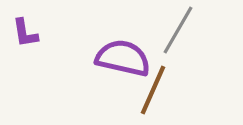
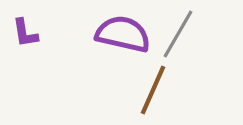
gray line: moved 4 px down
purple semicircle: moved 24 px up
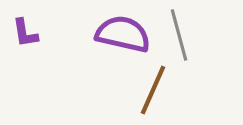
gray line: moved 1 px right, 1 px down; rotated 45 degrees counterclockwise
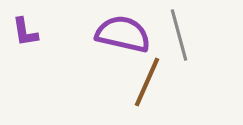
purple L-shape: moved 1 px up
brown line: moved 6 px left, 8 px up
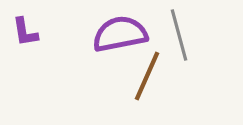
purple semicircle: moved 3 px left; rotated 24 degrees counterclockwise
brown line: moved 6 px up
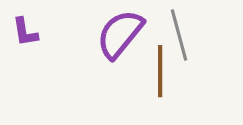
purple semicircle: rotated 40 degrees counterclockwise
brown line: moved 13 px right, 5 px up; rotated 24 degrees counterclockwise
